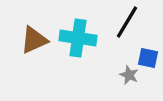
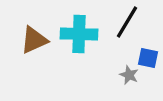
cyan cross: moved 1 px right, 4 px up; rotated 6 degrees counterclockwise
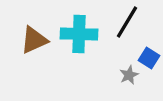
blue square: moved 1 px right; rotated 20 degrees clockwise
gray star: rotated 24 degrees clockwise
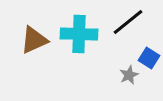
black line: moved 1 px right; rotated 20 degrees clockwise
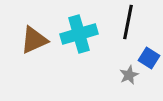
black line: rotated 40 degrees counterclockwise
cyan cross: rotated 18 degrees counterclockwise
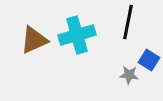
cyan cross: moved 2 px left, 1 px down
blue square: moved 2 px down
gray star: rotated 30 degrees clockwise
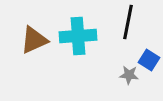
cyan cross: moved 1 px right, 1 px down; rotated 12 degrees clockwise
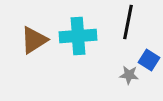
brown triangle: rotated 8 degrees counterclockwise
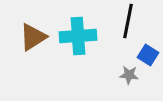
black line: moved 1 px up
brown triangle: moved 1 px left, 3 px up
blue square: moved 1 px left, 5 px up
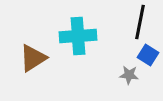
black line: moved 12 px right, 1 px down
brown triangle: moved 21 px down
